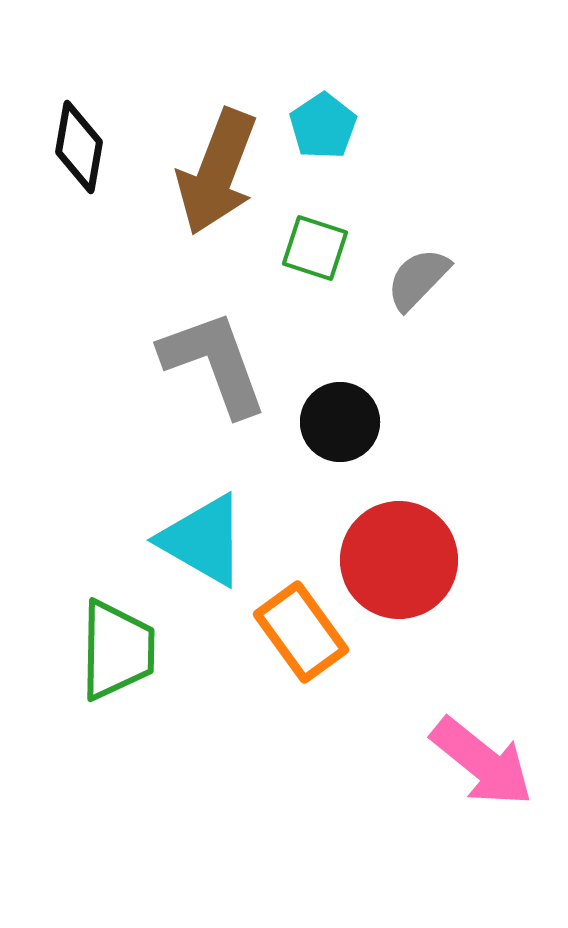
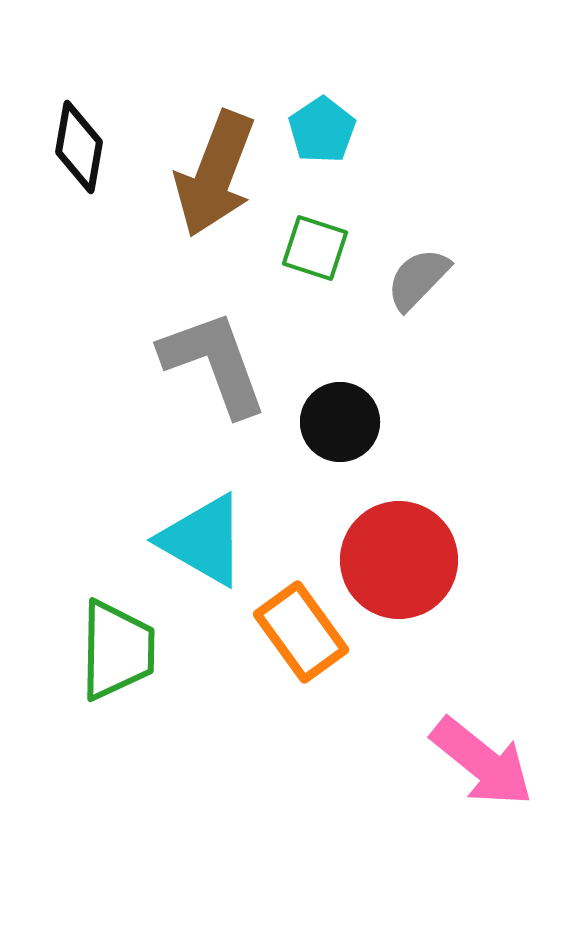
cyan pentagon: moved 1 px left, 4 px down
brown arrow: moved 2 px left, 2 px down
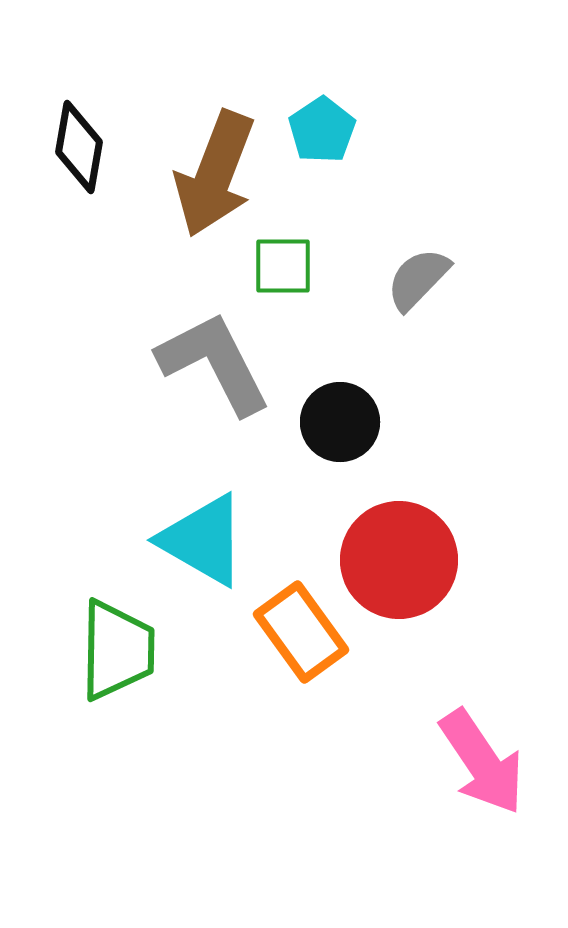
green square: moved 32 px left, 18 px down; rotated 18 degrees counterclockwise
gray L-shape: rotated 7 degrees counterclockwise
pink arrow: rotated 17 degrees clockwise
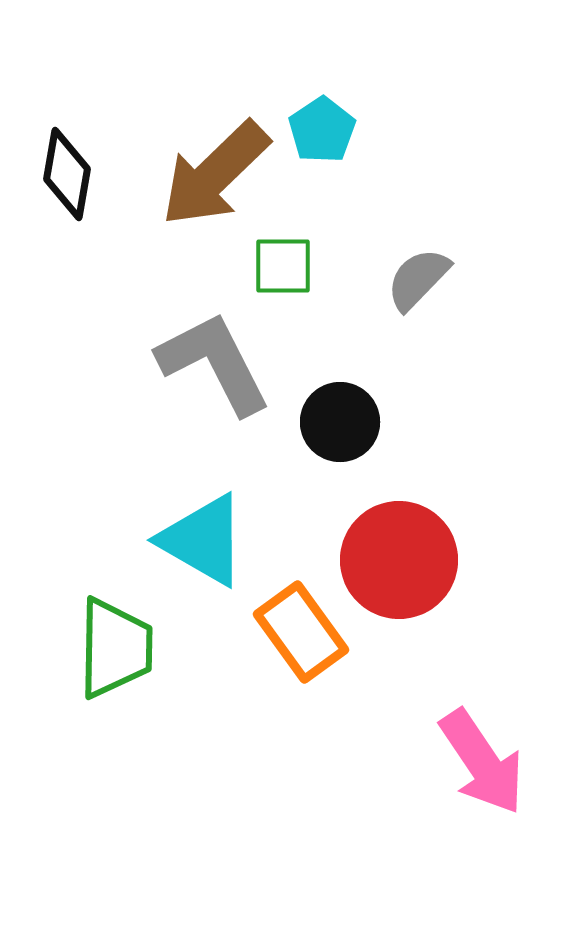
black diamond: moved 12 px left, 27 px down
brown arrow: rotated 25 degrees clockwise
green trapezoid: moved 2 px left, 2 px up
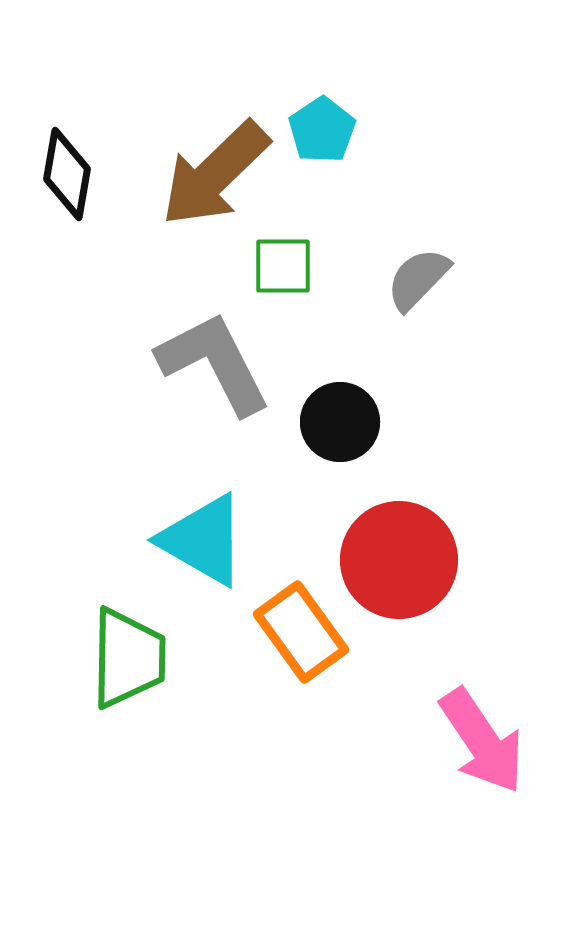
green trapezoid: moved 13 px right, 10 px down
pink arrow: moved 21 px up
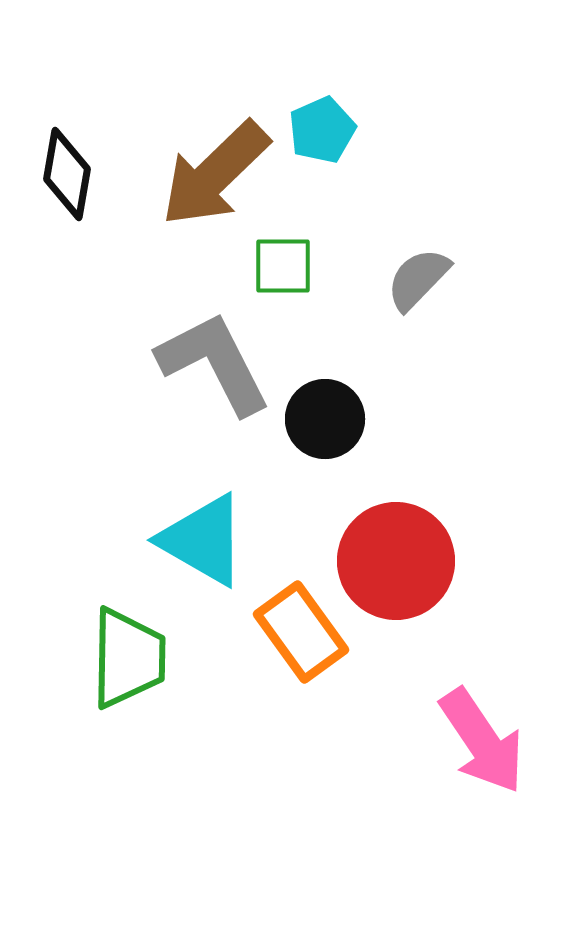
cyan pentagon: rotated 10 degrees clockwise
black circle: moved 15 px left, 3 px up
red circle: moved 3 px left, 1 px down
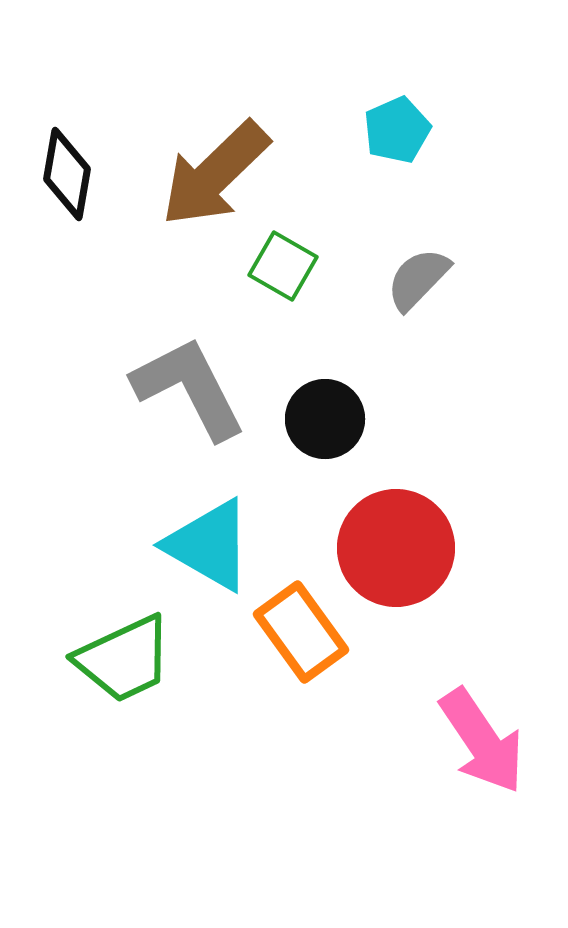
cyan pentagon: moved 75 px right
green square: rotated 30 degrees clockwise
gray L-shape: moved 25 px left, 25 px down
cyan triangle: moved 6 px right, 5 px down
red circle: moved 13 px up
green trapezoid: moved 4 px left, 1 px down; rotated 64 degrees clockwise
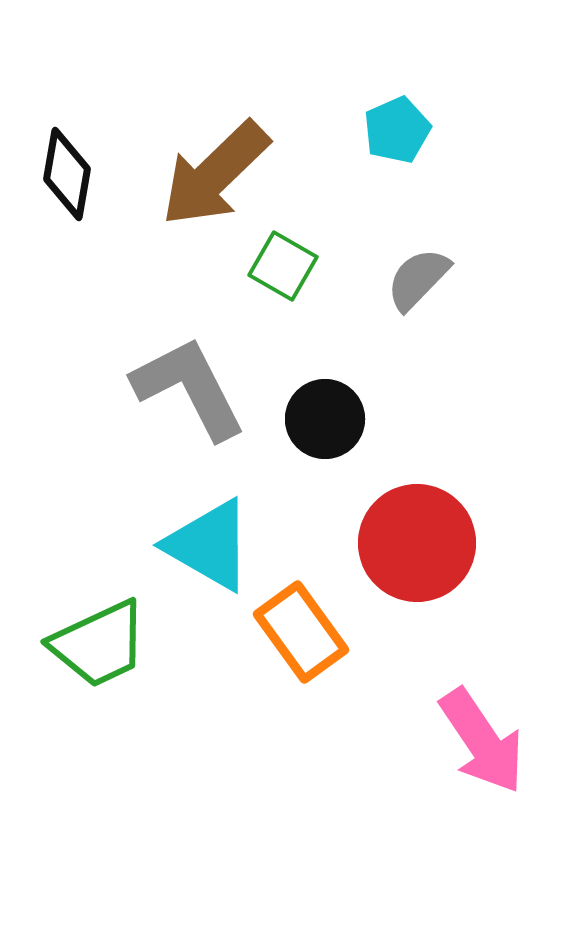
red circle: moved 21 px right, 5 px up
green trapezoid: moved 25 px left, 15 px up
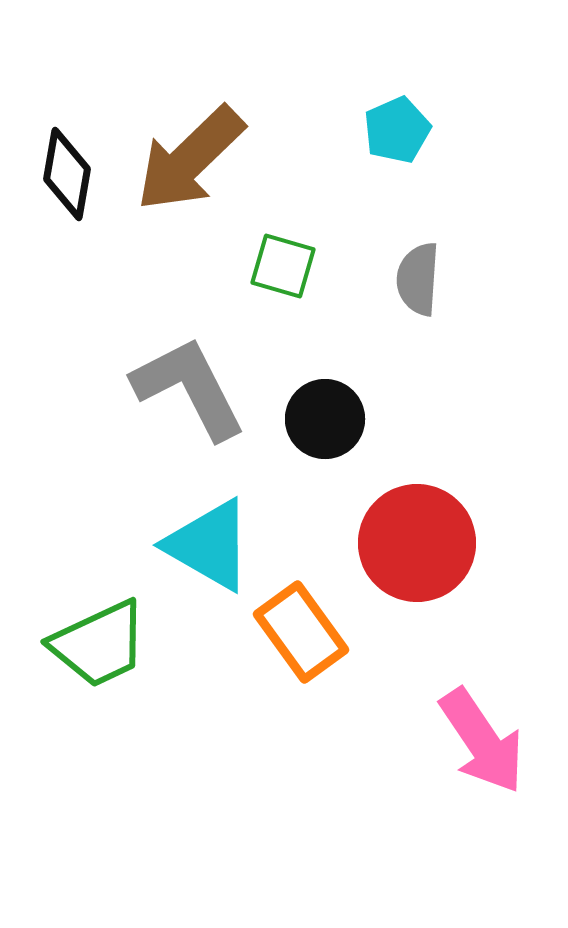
brown arrow: moved 25 px left, 15 px up
green square: rotated 14 degrees counterclockwise
gray semicircle: rotated 40 degrees counterclockwise
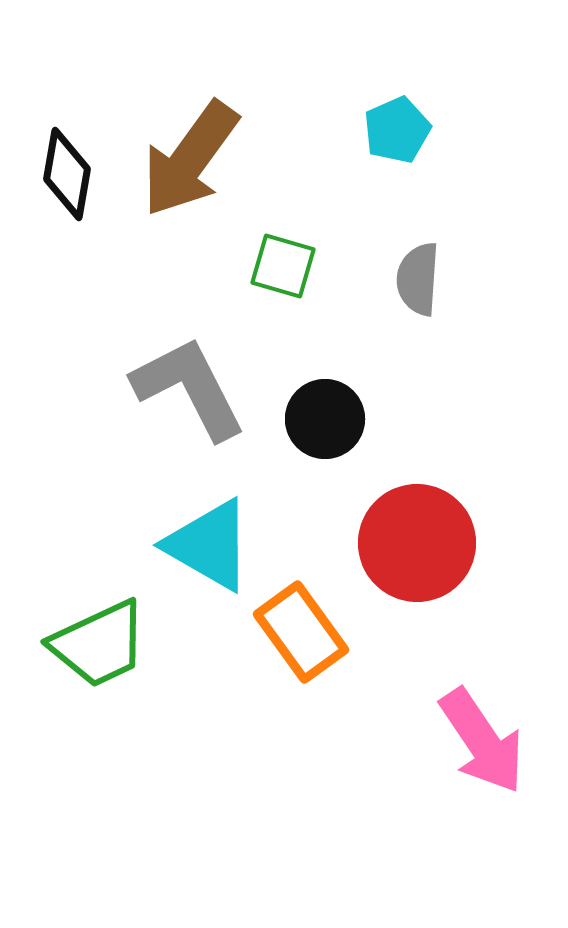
brown arrow: rotated 10 degrees counterclockwise
